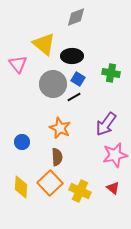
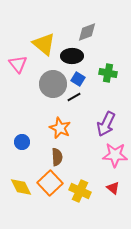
gray diamond: moved 11 px right, 15 px down
green cross: moved 3 px left
purple arrow: rotated 10 degrees counterclockwise
pink star: rotated 15 degrees clockwise
yellow diamond: rotated 30 degrees counterclockwise
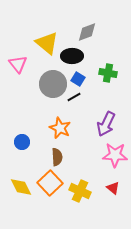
yellow triangle: moved 3 px right, 1 px up
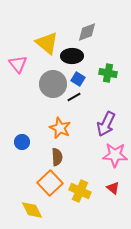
yellow diamond: moved 11 px right, 23 px down
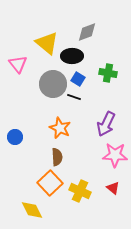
black line: rotated 48 degrees clockwise
blue circle: moved 7 px left, 5 px up
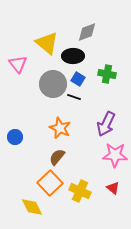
black ellipse: moved 1 px right
green cross: moved 1 px left, 1 px down
brown semicircle: rotated 138 degrees counterclockwise
yellow diamond: moved 3 px up
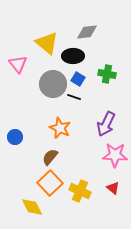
gray diamond: rotated 15 degrees clockwise
brown semicircle: moved 7 px left
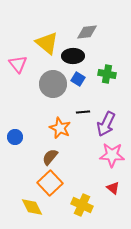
black line: moved 9 px right, 15 px down; rotated 24 degrees counterclockwise
pink star: moved 3 px left
yellow cross: moved 2 px right, 14 px down
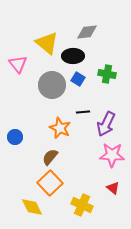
gray circle: moved 1 px left, 1 px down
